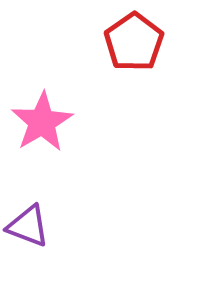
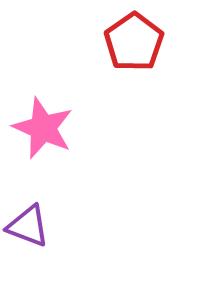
pink star: moved 1 px right, 6 px down; rotated 18 degrees counterclockwise
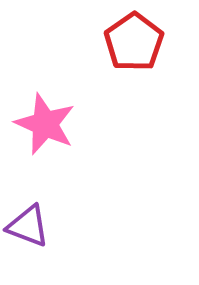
pink star: moved 2 px right, 4 px up
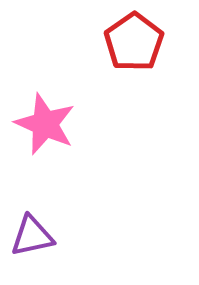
purple triangle: moved 4 px right, 10 px down; rotated 33 degrees counterclockwise
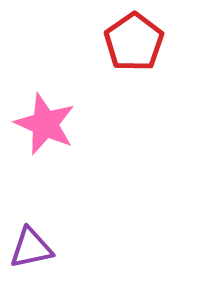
purple triangle: moved 1 px left, 12 px down
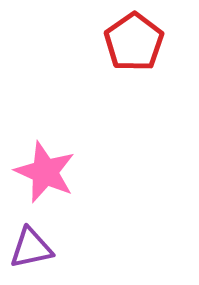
pink star: moved 48 px down
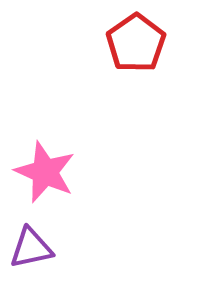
red pentagon: moved 2 px right, 1 px down
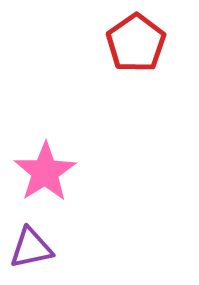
pink star: rotated 16 degrees clockwise
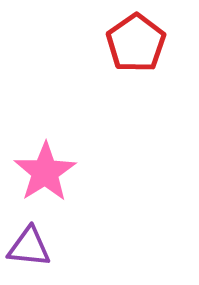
purple triangle: moved 2 px left, 1 px up; rotated 18 degrees clockwise
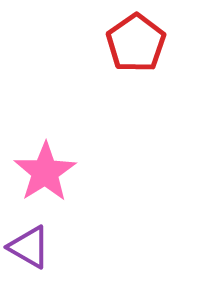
purple triangle: rotated 24 degrees clockwise
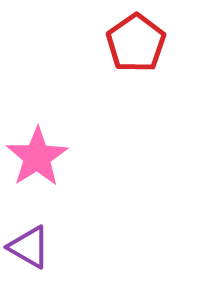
pink star: moved 8 px left, 15 px up
